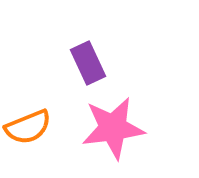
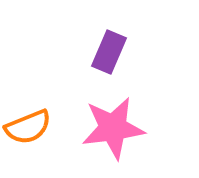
purple rectangle: moved 21 px right, 11 px up; rotated 48 degrees clockwise
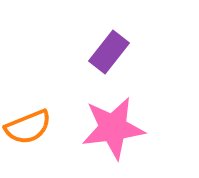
purple rectangle: rotated 15 degrees clockwise
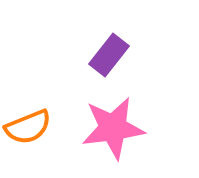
purple rectangle: moved 3 px down
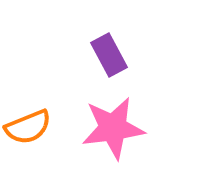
purple rectangle: rotated 66 degrees counterclockwise
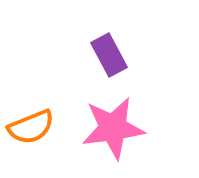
orange semicircle: moved 3 px right
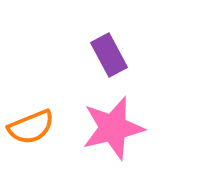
pink star: rotated 6 degrees counterclockwise
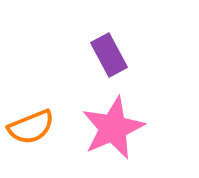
pink star: rotated 10 degrees counterclockwise
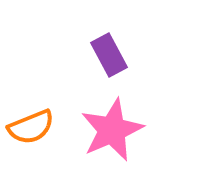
pink star: moved 1 px left, 2 px down
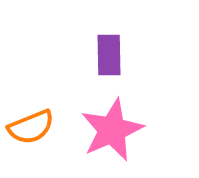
purple rectangle: rotated 27 degrees clockwise
